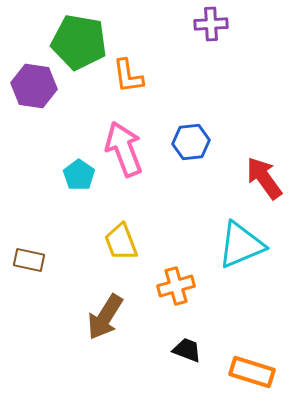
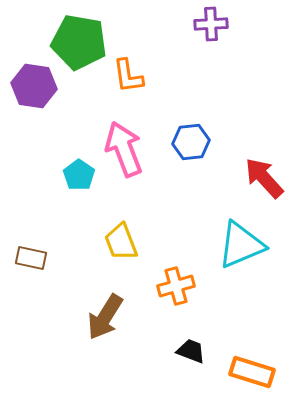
red arrow: rotated 6 degrees counterclockwise
brown rectangle: moved 2 px right, 2 px up
black trapezoid: moved 4 px right, 1 px down
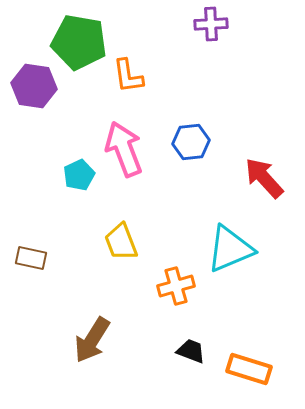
cyan pentagon: rotated 12 degrees clockwise
cyan triangle: moved 11 px left, 4 px down
brown arrow: moved 13 px left, 23 px down
orange rectangle: moved 3 px left, 3 px up
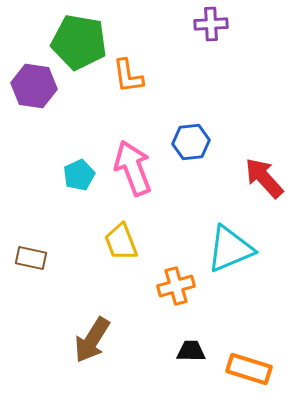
pink arrow: moved 9 px right, 19 px down
black trapezoid: rotated 20 degrees counterclockwise
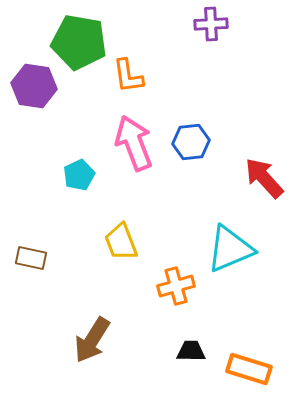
pink arrow: moved 1 px right, 25 px up
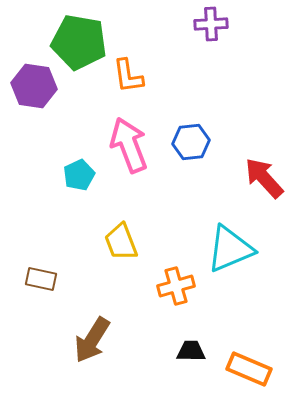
pink arrow: moved 5 px left, 2 px down
brown rectangle: moved 10 px right, 21 px down
orange rectangle: rotated 6 degrees clockwise
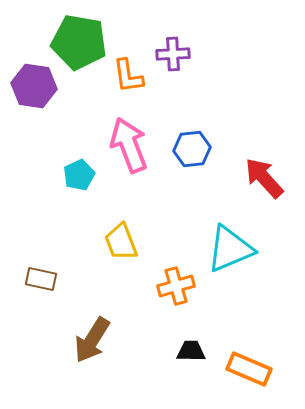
purple cross: moved 38 px left, 30 px down
blue hexagon: moved 1 px right, 7 px down
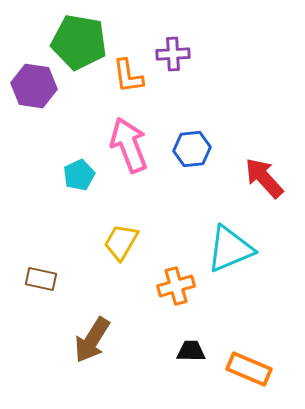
yellow trapezoid: rotated 51 degrees clockwise
